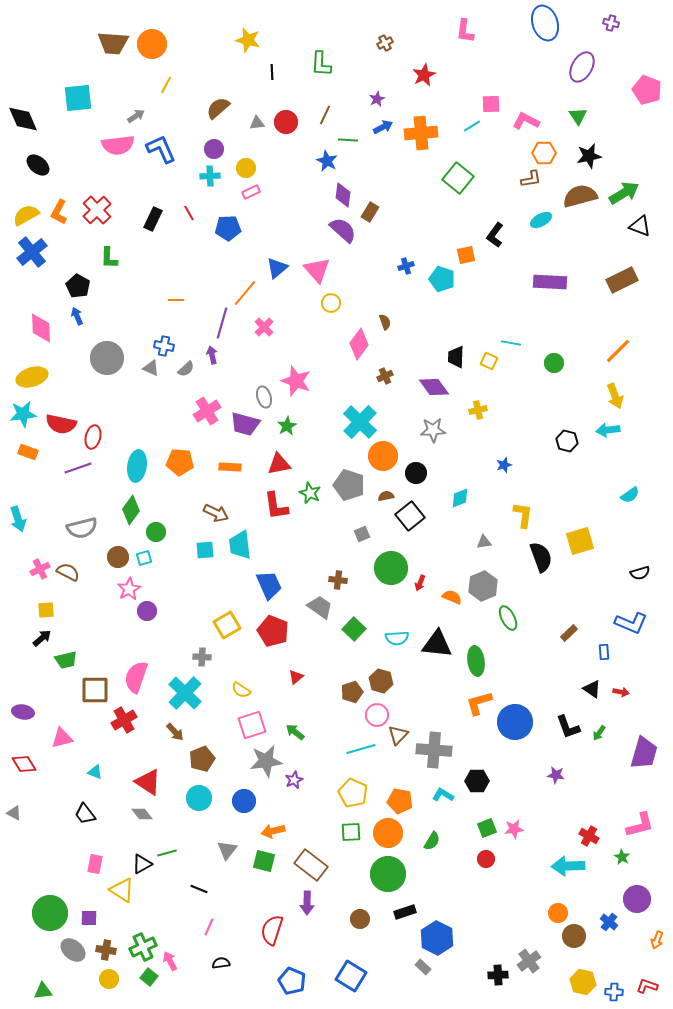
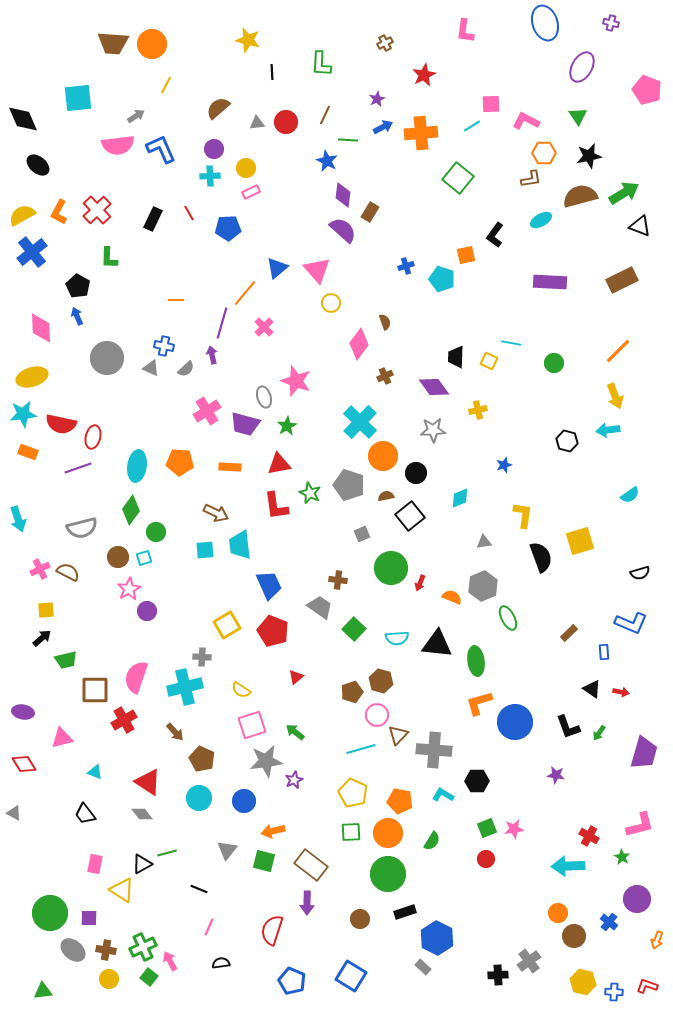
yellow semicircle at (26, 215): moved 4 px left
cyan cross at (185, 693): moved 6 px up; rotated 32 degrees clockwise
brown pentagon at (202, 759): rotated 25 degrees counterclockwise
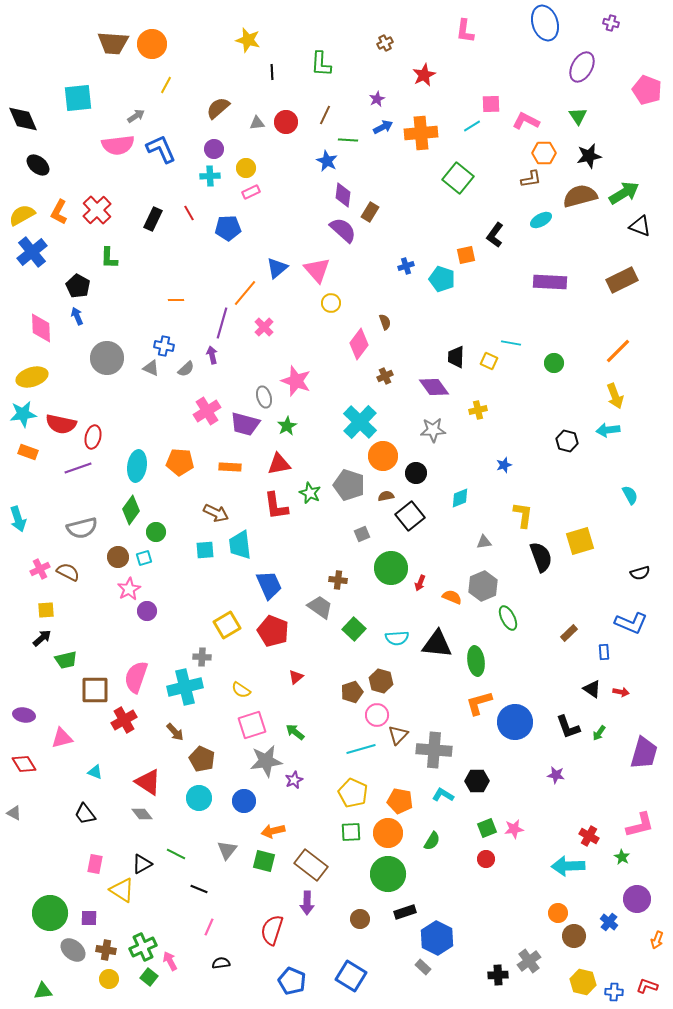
cyan semicircle at (630, 495): rotated 84 degrees counterclockwise
purple ellipse at (23, 712): moved 1 px right, 3 px down
green line at (167, 853): moved 9 px right, 1 px down; rotated 42 degrees clockwise
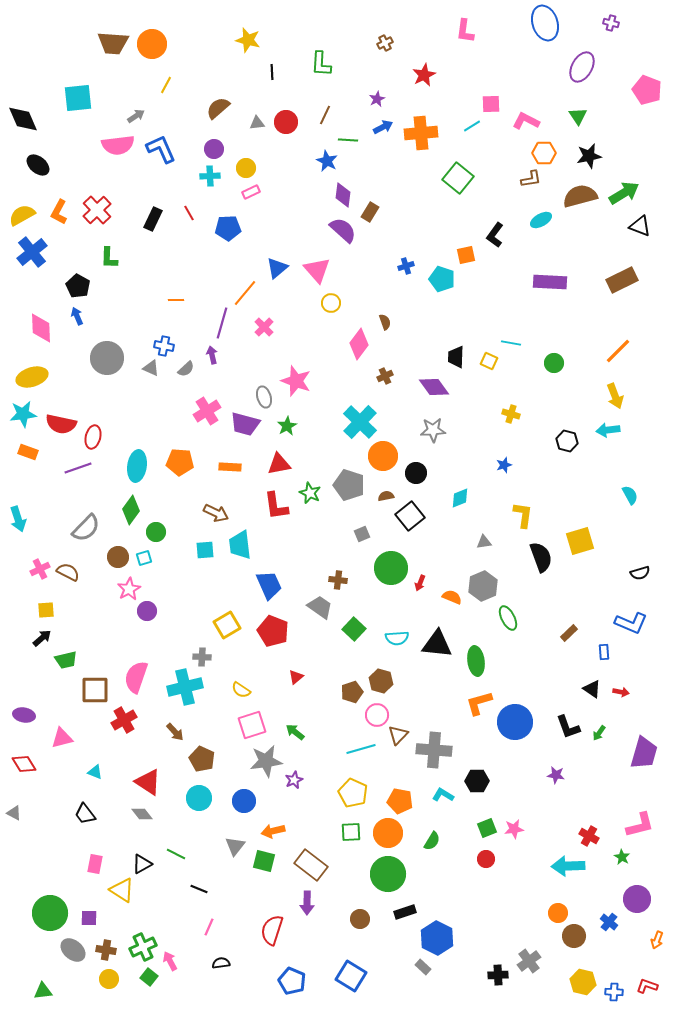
yellow cross at (478, 410): moved 33 px right, 4 px down; rotated 30 degrees clockwise
gray semicircle at (82, 528): moved 4 px right; rotated 32 degrees counterclockwise
gray triangle at (227, 850): moved 8 px right, 4 px up
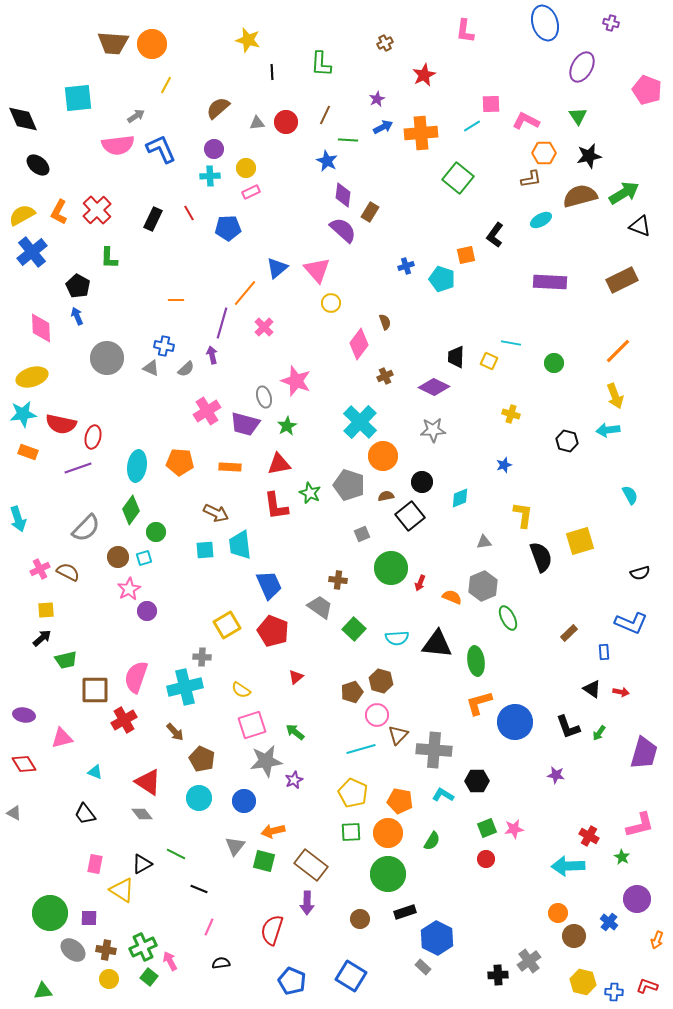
purple diamond at (434, 387): rotated 28 degrees counterclockwise
black circle at (416, 473): moved 6 px right, 9 px down
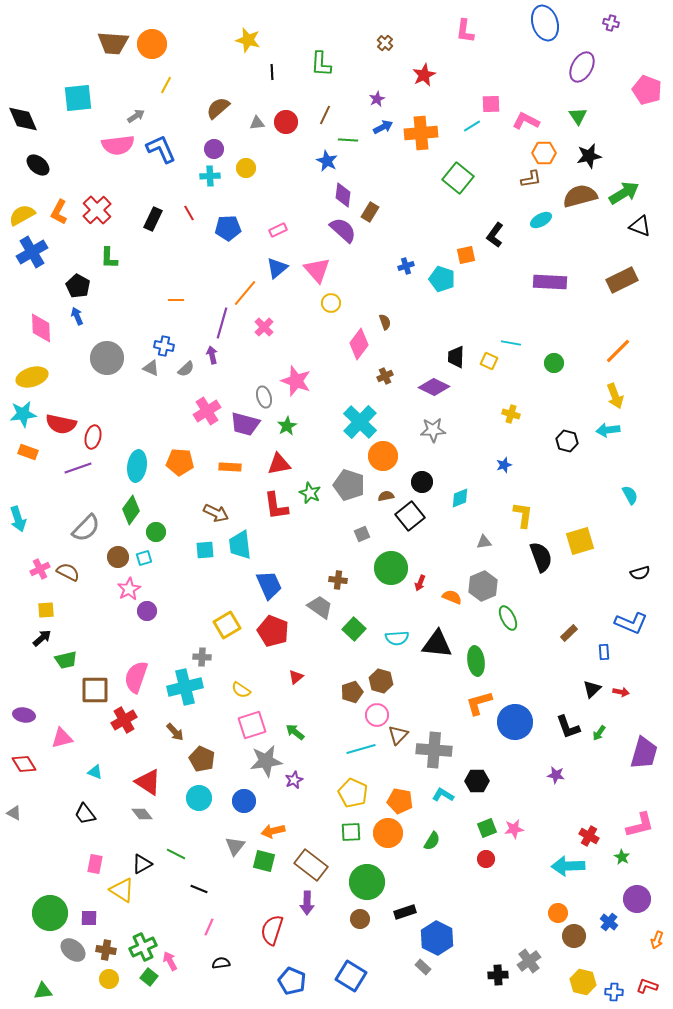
brown cross at (385, 43): rotated 21 degrees counterclockwise
pink rectangle at (251, 192): moved 27 px right, 38 px down
blue cross at (32, 252): rotated 8 degrees clockwise
black triangle at (592, 689): rotated 42 degrees clockwise
green circle at (388, 874): moved 21 px left, 8 px down
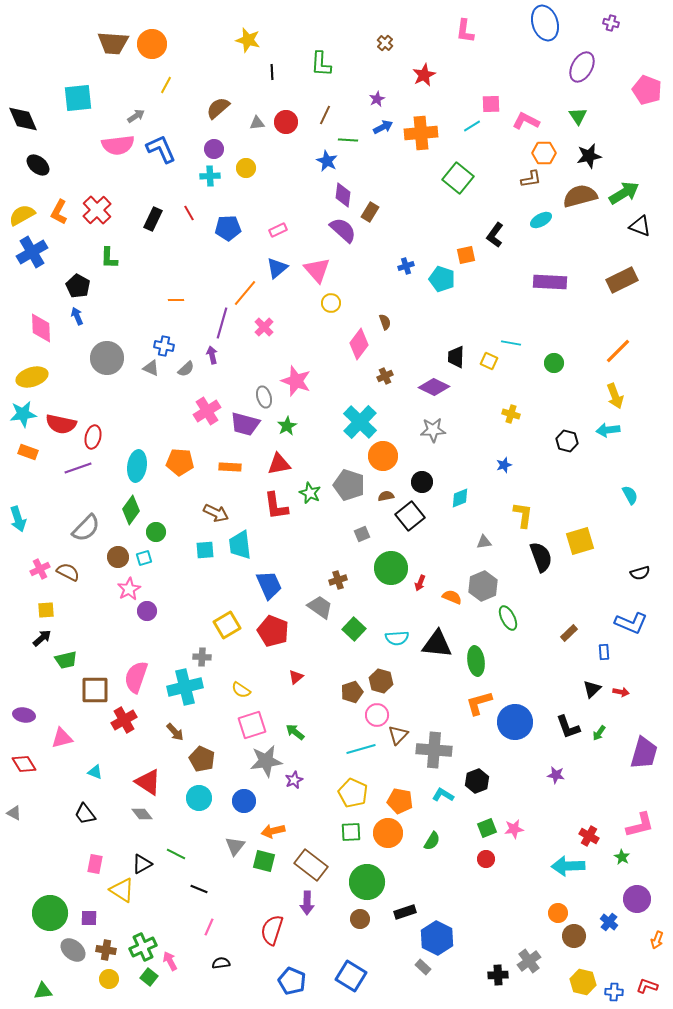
brown cross at (338, 580): rotated 24 degrees counterclockwise
black hexagon at (477, 781): rotated 20 degrees counterclockwise
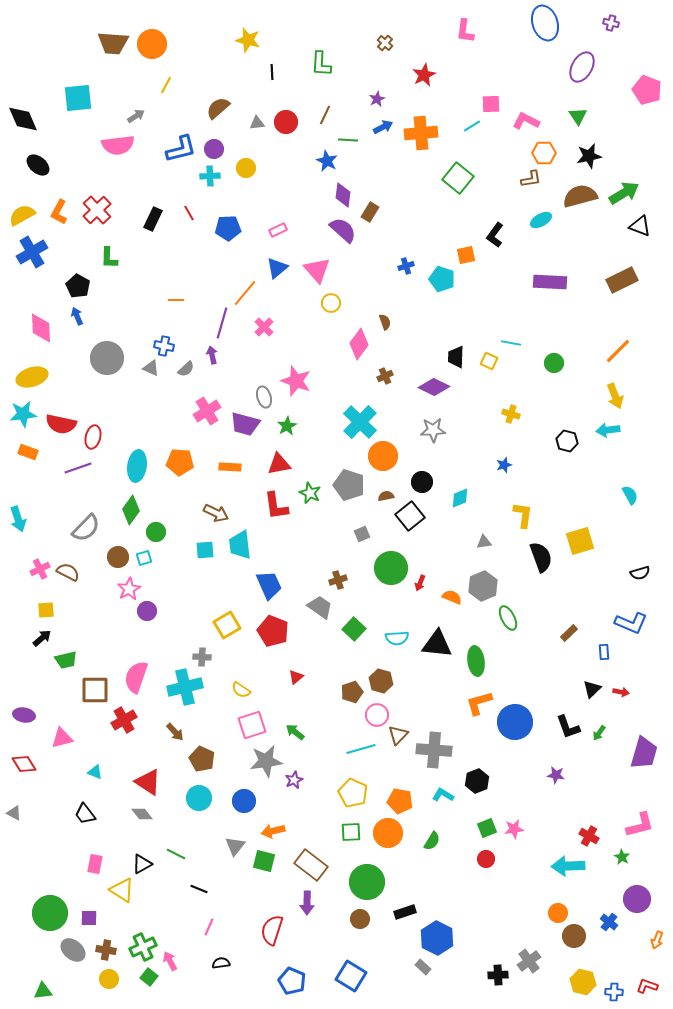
blue L-shape at (161, 149): moved 20 px right; rotated 100 degrees clockwise
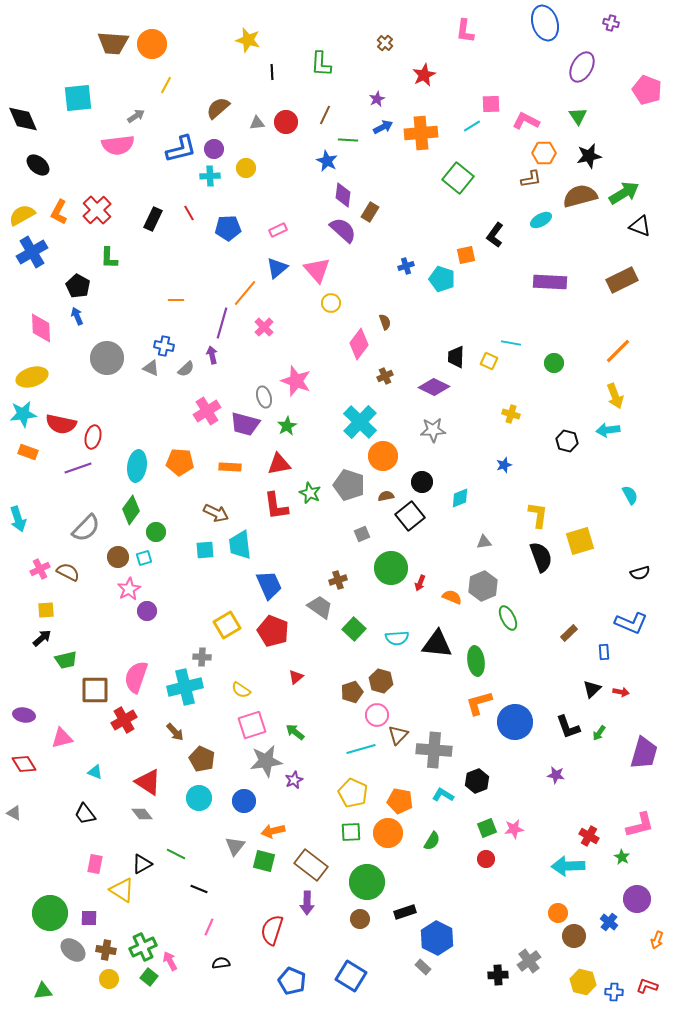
yellow L-shape at (523, 515): moved 15 px right
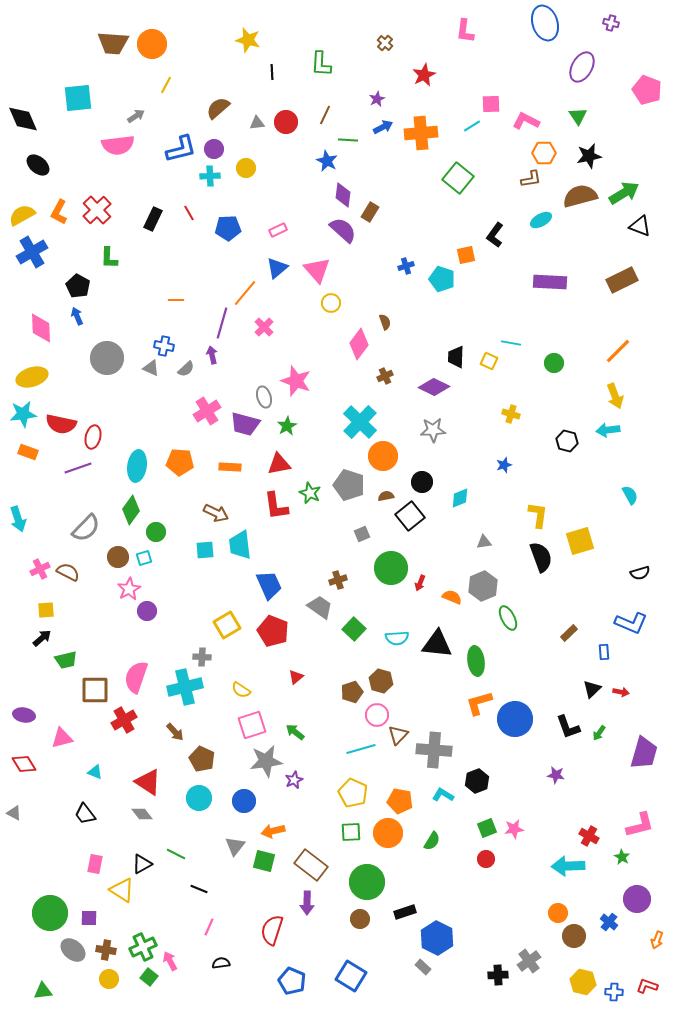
blue circle at (515, 722): moved 3 px up
